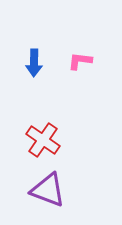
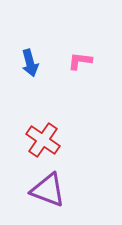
blue arrow: moved 4 px left; rotated 16 degrees counterclockwise
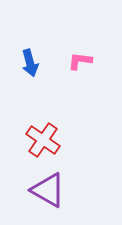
purple triangle: rotated 9 degrees clockwise
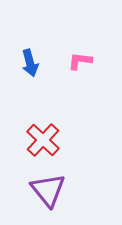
red cross: rotated 8 degrees clockwise
purple triangle: rotated 21 degrees clockwise
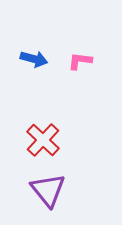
blue arrow: moved 4 px right, 4 px up; rotated 60 degrees counterclockwise
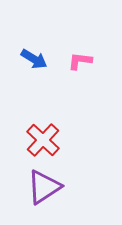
blue arrow: rotated 16 degrees clockwise
purple triangle: moved 4 px left, 3 px up; rotated 36 degrees clockwise
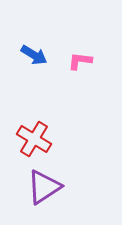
blue arrow: moved 4 px up
red cross: moved 9 px left, 1 px up; rotated 12 degrees counterclockwise
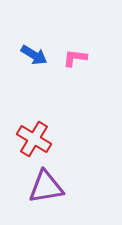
pink L-shape: moved 5 px left, 3 px up
purple triangle: moved 2 px right; rotated 24 degrees clockwise
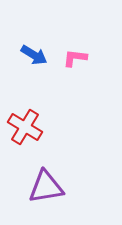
red cross: moved 9 px left, 12 px up
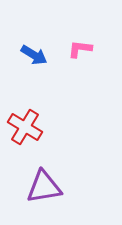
pink L-shape: moved 5 px right, 9 px up
purple triangle: moved 2 px left
